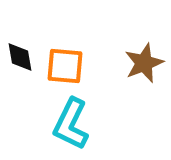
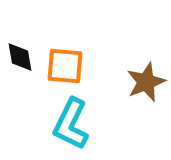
brown star: moved 2 px right, 19 px down
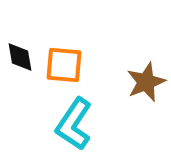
orange square: moved 1 px left, 1 px up
cyan L-shape: moved 3 px right; rotated 8 degrees clockwise
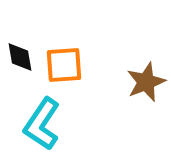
orange square: rotated 9 degrees counterclockwise
cyan L-shape: moved 32 px left
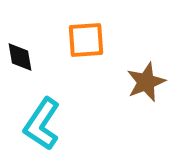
orange square: moved 22 px right, 25 px up
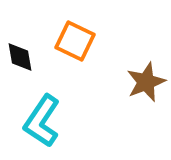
orange square: moved 11 px left, 1 px down; rotated 30 degrees clockwise
cyan L-shape: moved 3 px up
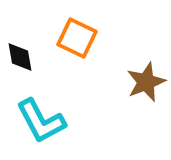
orange square: moved 2 px right, 3 px up
cyan L-shape: moved 1 px left; rotated 62 degrees counterclockwise
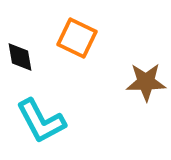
brown star: rotated 21 degrees clockwise
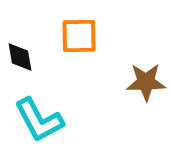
orange square: moved 2 px right, 2 px up; rotated 27 degrees counterclockwise
cyan L-shape: moved 2 px left, 1 px up
